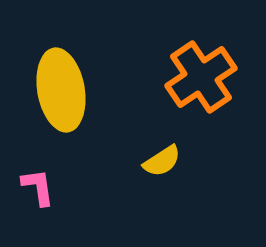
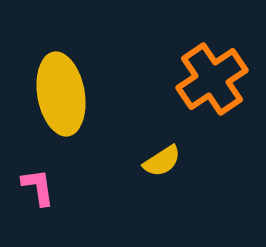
orange cross: moved 11 px right, 2 px down
yellow ellipse: moved 4 px down
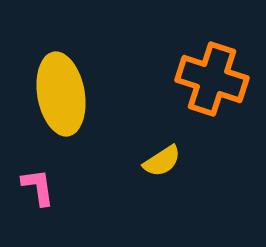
orange cross: rotated 38 degrees counterclockwise
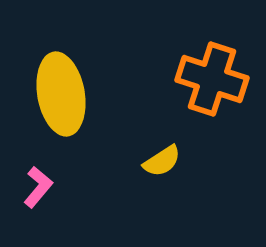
pink L-shape: rotated 48 degrees clockwise
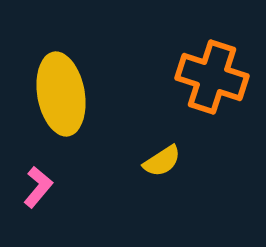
orange cross: moved 2 px up
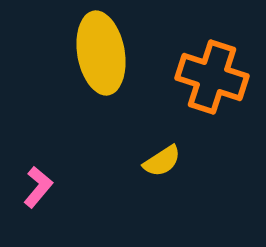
yellow ellipse: moved 40 px right, 41 px up
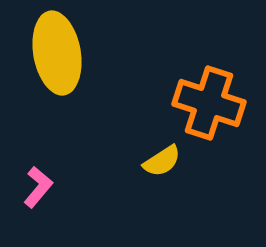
yellow ellipse: moved 44 px left
orange cross: moved 3 px left, 26 px down
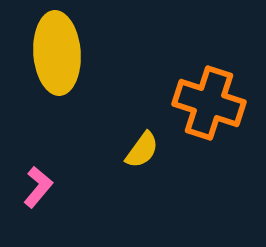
yellow ellipse: rotated 6 degrees clockwise
yellow semicircle: moved 20 px left, 11 px up; rotated 21 degrees counterclockwise
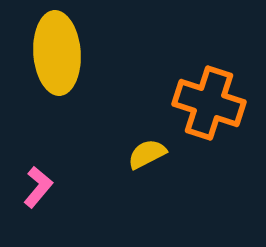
yellow semicircle: moved 5 px right, 4 px down; rotated 153 degrees counterclockwise
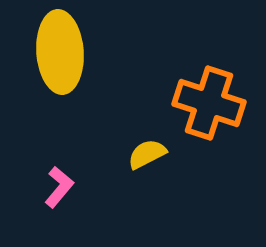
yellow ellipse: moved 3 px right, 1 px up
pink L-shape: moved 21 px right
